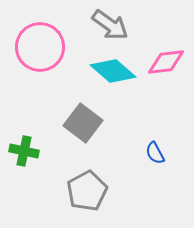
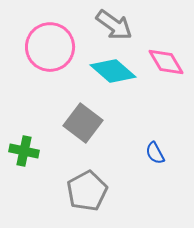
gray arrow: moved 4 px right
pink circle: moved 10 px right
pink diamond: rotated 66 degrees clockwise
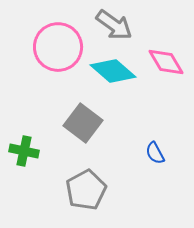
pink circle: moved 8 px right
gray pentagon: moved 1 px left, 1 px up
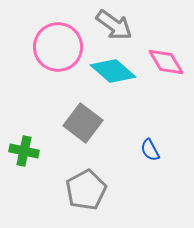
blue semicircle: moved 5 px left, 3 px up
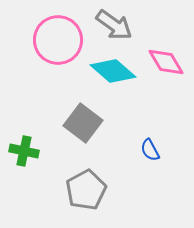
pink circle: moved 7 px up
